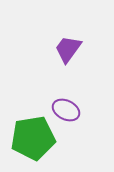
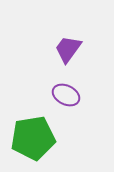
purple ellipse: moved 15 px up
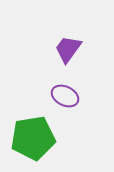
purple ellipse: moved 1 px left, 1 px down
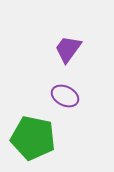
green pentagon: rotated 21 degrees clockwise
